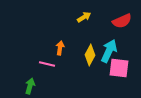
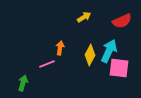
pink line: rotated 35 degrees counterclockwise
green arrow: moved 7 px left, 3 px up
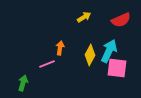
red semicircle: moved 1 px left, 1 px up
pink square: moved 2 px left
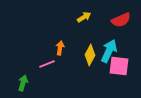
pink square: moved 2 px right, 2 px up
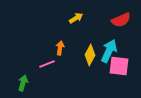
yellow arrow: moved 8 px left, 1 px down
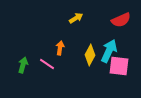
pink line: rotated 56 degrees clockwise
green arrow: moved 18 px up
